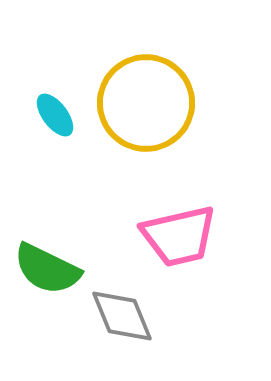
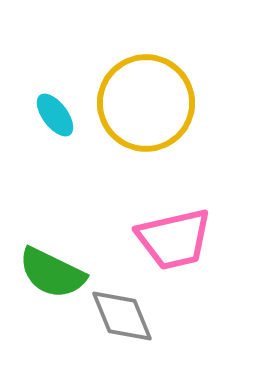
pink trapezoid: moved 5 px left, 3 px down
green semicircle: moved 5 px right, 4 px down
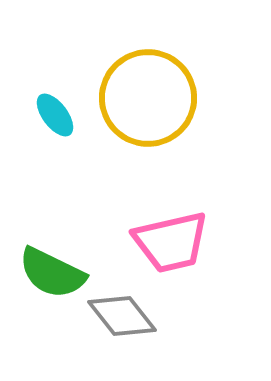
yellow circle: moved 2 px right, 5 px up
pink trapezoid: moved 3 px left, 3 px down
gray diamond: rotated 16 degrees counterclockwise
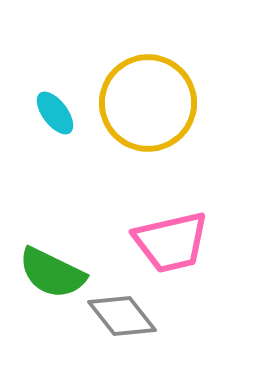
yellow circle: moved 5 px down
cyan ellipse: moved 2 px up
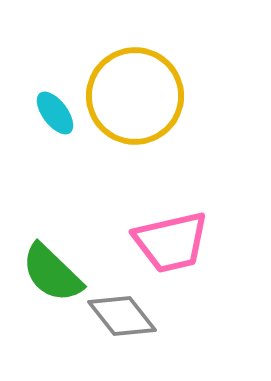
yellow circle: moved 13 px left, 7 px up
green semicircle: rotated 18 degrees clockwise
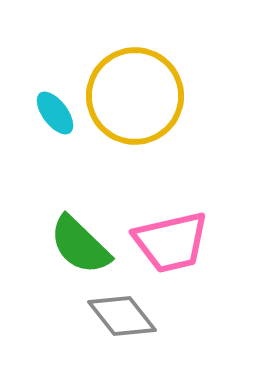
green semicircle: moved 28 px right, 28 px up
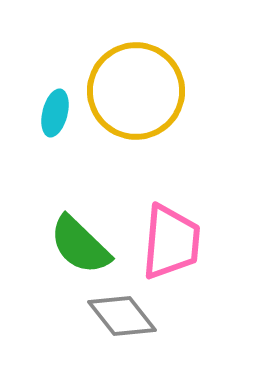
yellow circle: moved 1 px right, 5 px up
cyan ellipse: rotated 51 degrees clockwise
pink trapezoid: rotated 72 degrees counterclockwise
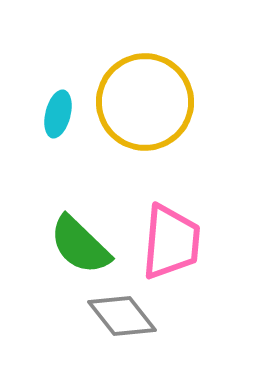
yellow circle: moved 9 px right, 11 px down
cyan ellipse: moved 3 px right, 1 px down
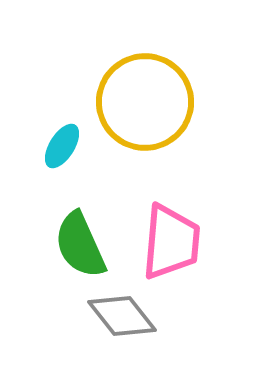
cyan ellipse: moved 4 px right, 32 px down; rotated 18 degrees clockwise
green semicircle: rotated 22 degrees clockwise
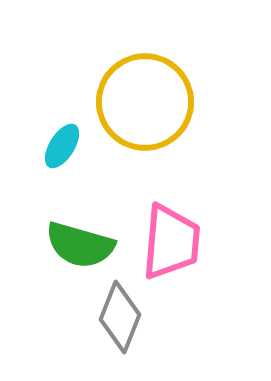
green semicircle: rotated 50 degrees counterclockwise
gray diamond: moved 2 px left, 1 px down; rotated 60 degrees clockwise
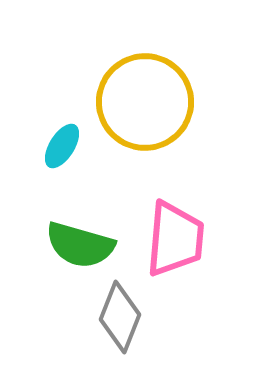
pink trapezoid: moved 4 px right, 3 px up
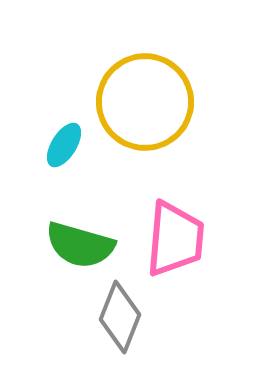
cyan ellipse: moved 2 px right, 1 px up
